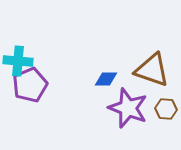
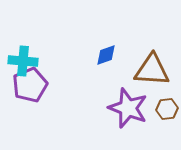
cyan cross: moved 5 px right
brown triangle: rotated 15 degrees counterclockwise
blue diamond: moved 24 px up; rotated 20 degrees counterclockwise
brown hexagon: moved 1 px right; rotated 10 degrees counterclockwise
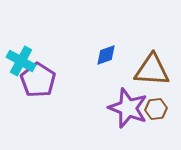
cyan cross: moved 2 px left; rotated 24 degrees clockwise
purple pentagon: moved 8 px right, 5 px up; rotated 16 degrees counterclockwise
brown hexagon: moved 11 px left
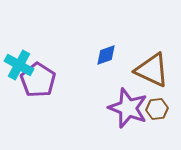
cyan cross: moved 2 px left, 4 px down
brown triangle: rotated 21 degrees clockwise
brown hexagon: moved 1 px right
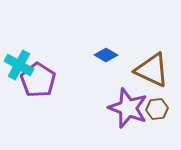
blue diamond: rotated 50 degrees clockwise
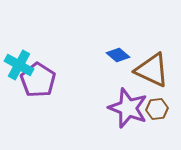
blue diamond: moved 12 px right; rotated 10 degrees clockwise
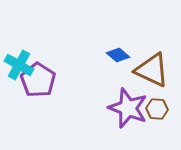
brown hexagon: rotated 10 degrees clockwise
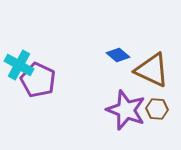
purple pentagon: rotated 8 degrees counterclockwise
purple star: moved 2 px left, 2 px down
